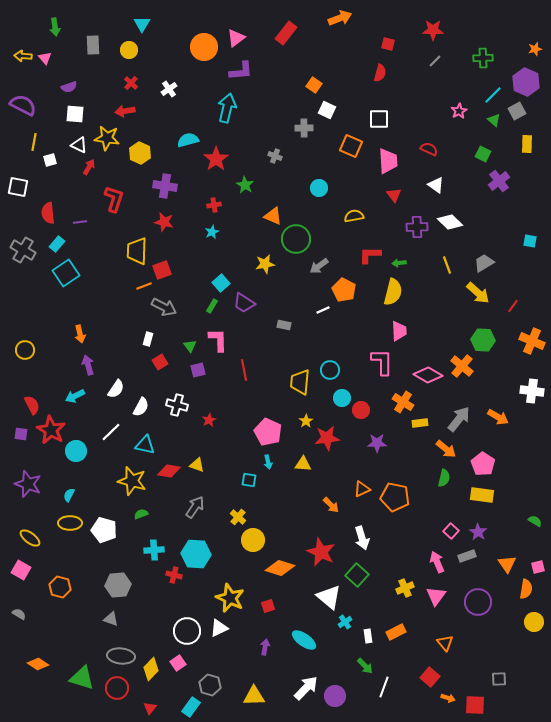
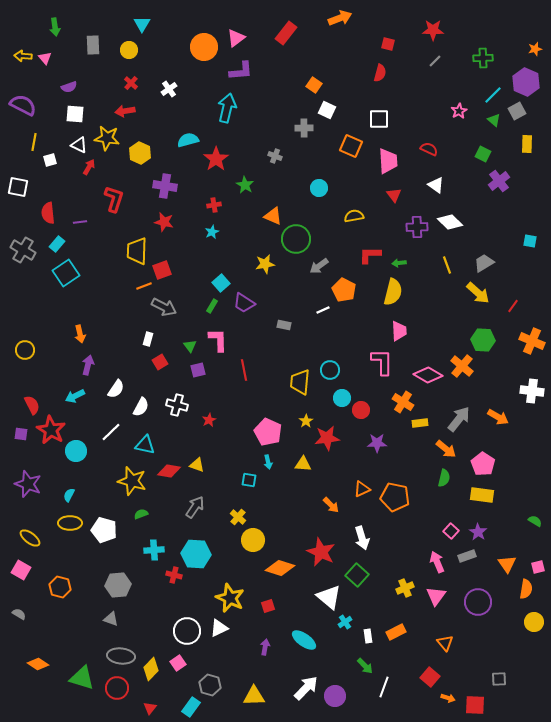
purple arrow at (88, 365): rotated 30 degrees clockwise
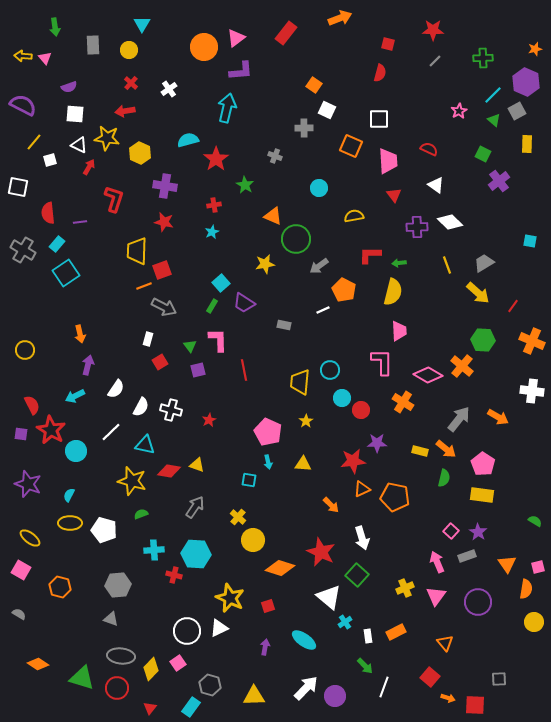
yellow line at (34, 142): rotated 30 degrees clockwise
white cross at (177, 405): moved 6 px left, 5 px down
yellow rectangle at (420, 423): moved 28 px down; rotated 21 degrees clockwise
red star at (327, 438): moved 26 px right, 23 px down
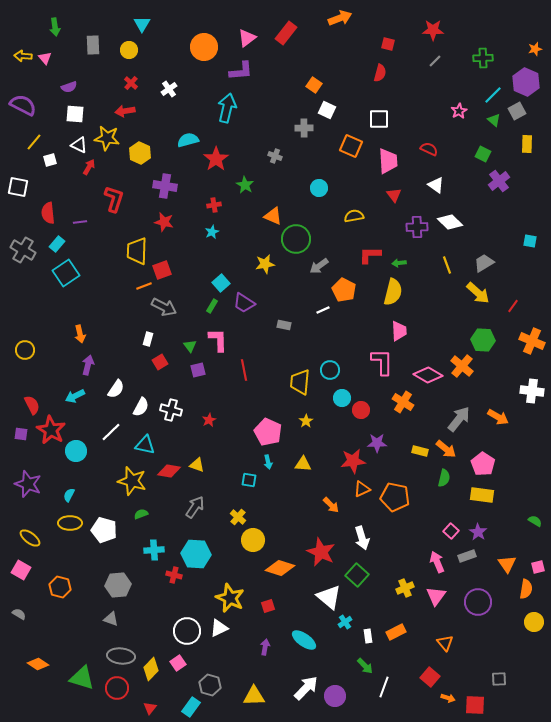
pink triangle at (236, 38): moved 11 px right
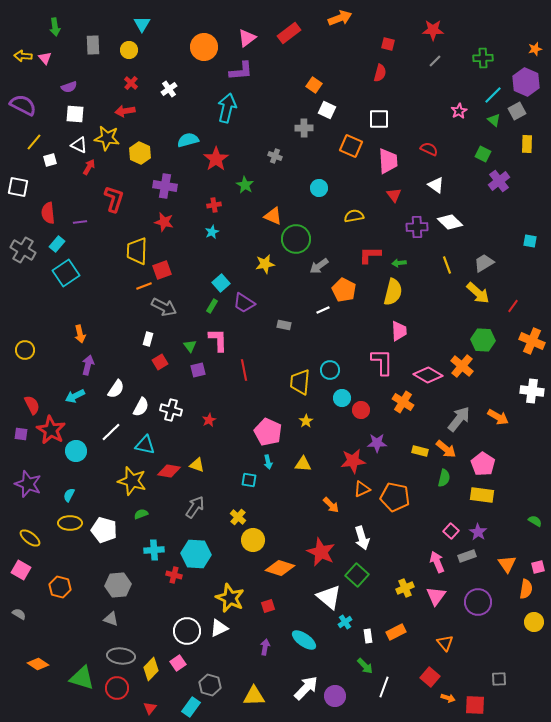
red rectangle at (286, 33): moved 3 px right; rotated 15 degrees clockwise
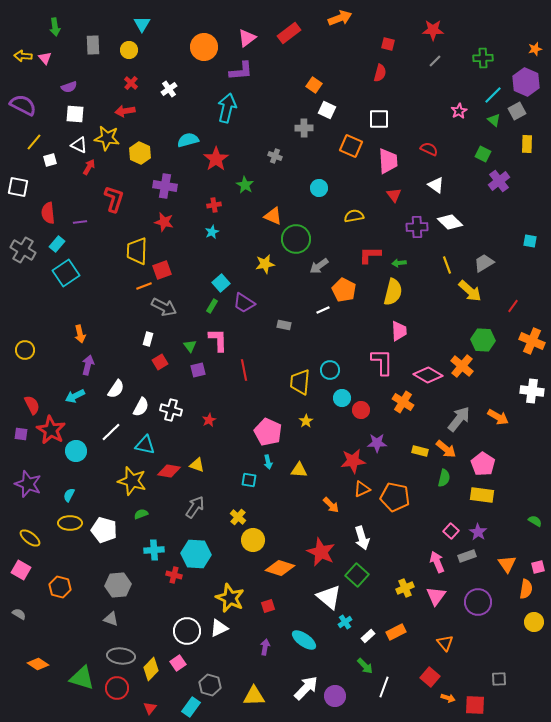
yellow arrow at (478, 293): moved 8 px left, 2 px up
yellow triangle at (303, 464): moved 4 px left, 6 px down
white rectangle at (368, 636): rotated 56 degrees clockwise
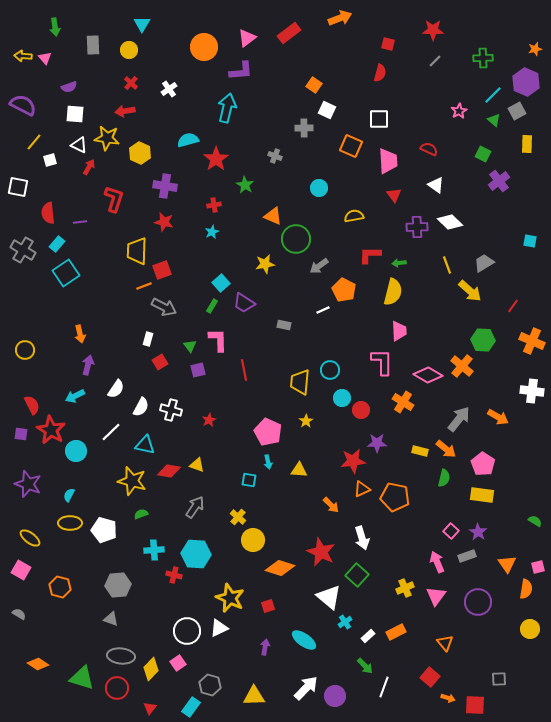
yellow circle at (534, 622): moved 4 px left, 7 px down
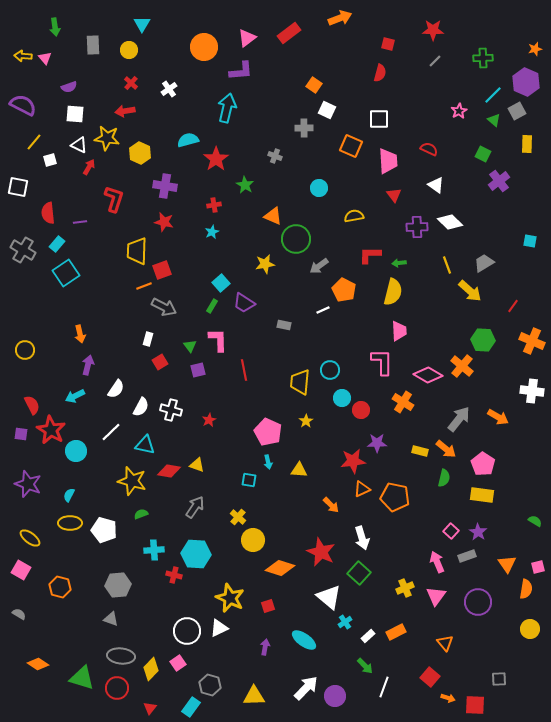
green square at (357, 575): moved 2 px right, 2 px up
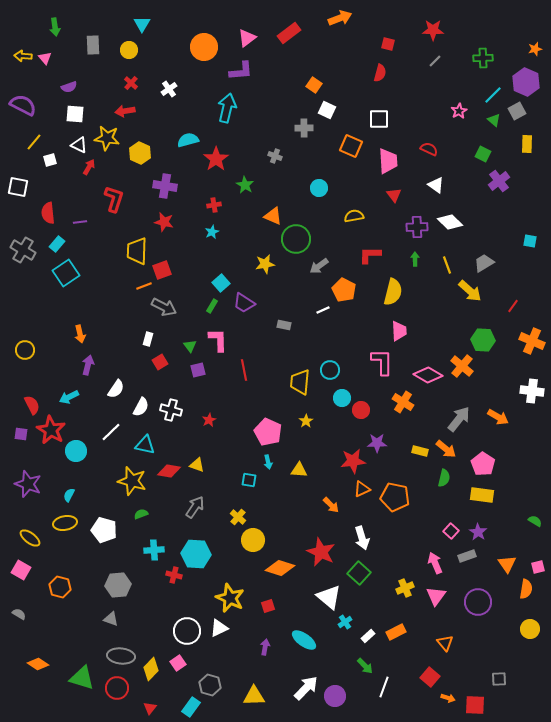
green arrow at (399, 263): moved 16 px right, 4 px up; rotated 96 degrees clockwise
cyan arrow at (75, 396): moved 6 px left, 1 px down
yellow ellipse at (70, 523): moved 5 px left; rotated 10 degrees counterclockwise
pink arrow at (437, 562): moved 2 px left, 1 px down
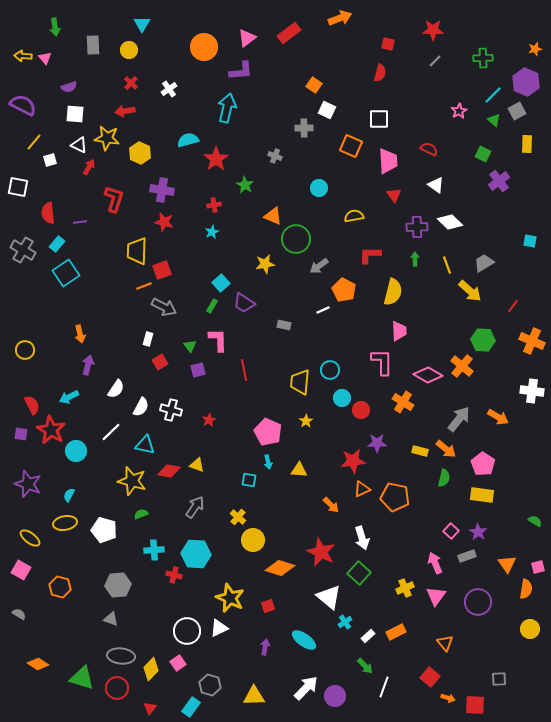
purple cross at (165, 186): moved 3 px left, 4 px down
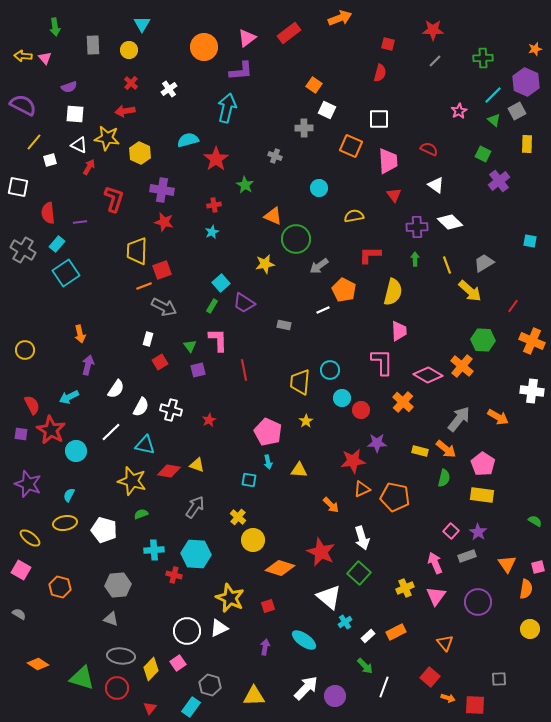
orange cross at (403, 402): rotated 10 degrees clockwise
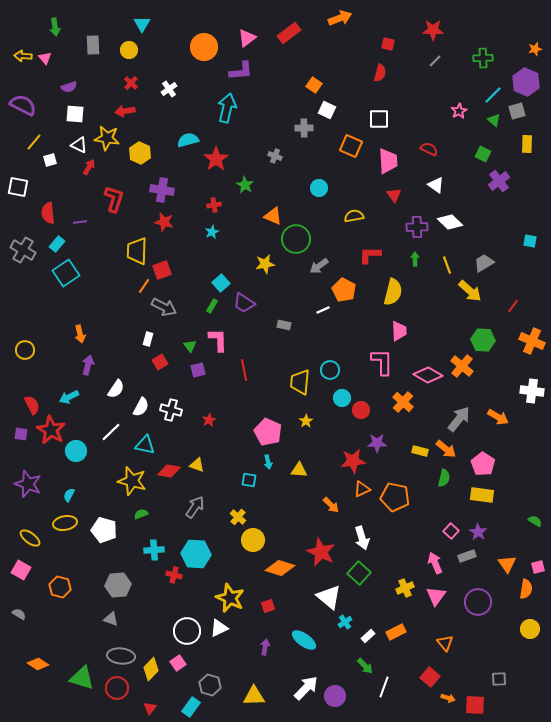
gray square at (517, 111): rotated 12 degrees clockwise
orange line at (144, 286): rotated 35 degrees counterclockwise
